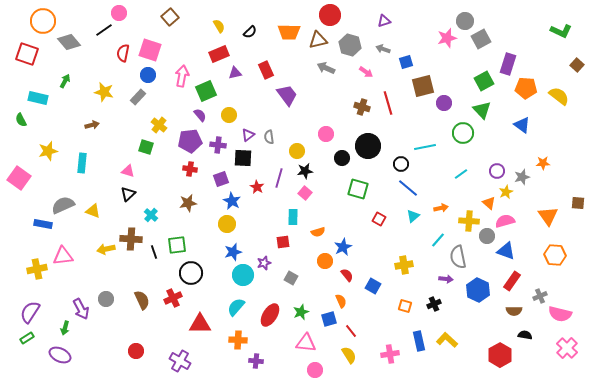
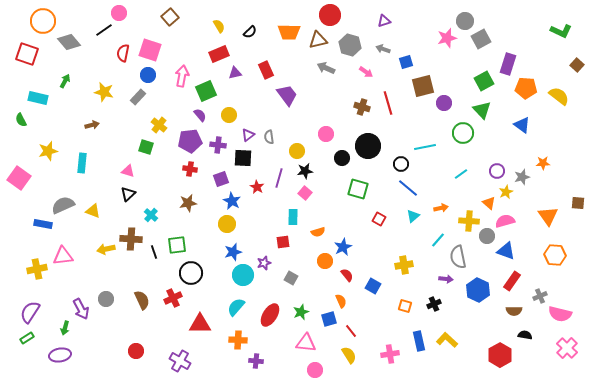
purple ellipse at (60, 355): rotated 35 degrees counterclockwise
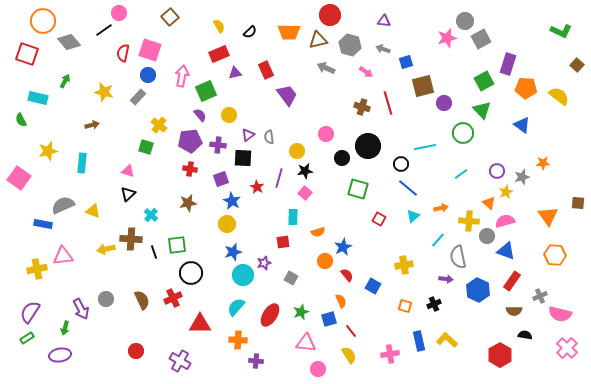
purple triangle at (384, 21): rotated 24 degrees clockwise
pink circle at (315, 370): moved 3 px right, 1 px up
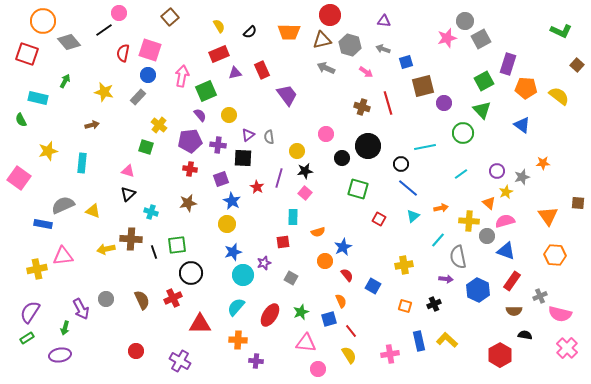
brown triangle at (318, 40): moved 4 px right
red rectangle at (266, 70): moved 4 px left
cyan cross at (151, 215): moved 3 px up; rotated 24 degrees counterclockwise
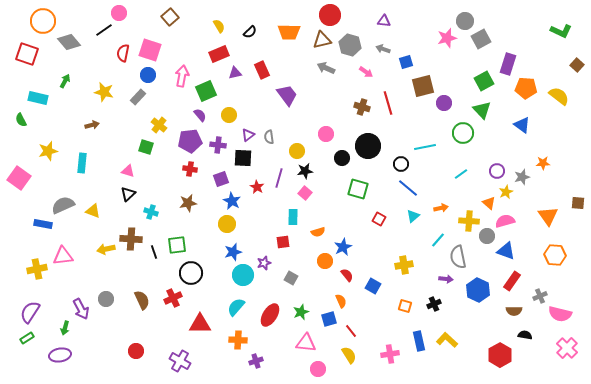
purple cross at (256, 361): rotated 24 degrees counterclockwise
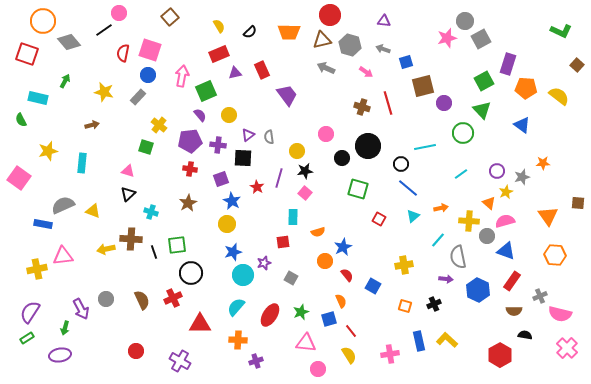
brown star at (188, 203): rotated 18 degrees counterclockwise
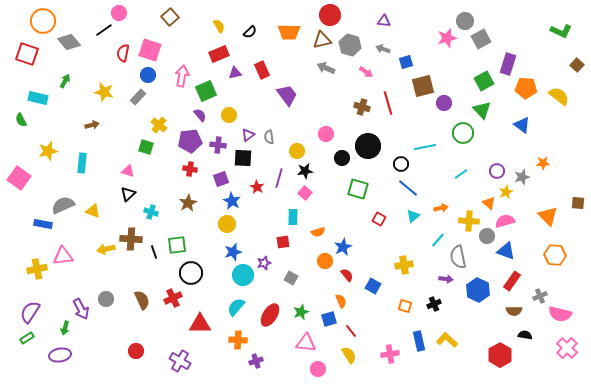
orange triangle at (548, 216): rotated 10 degrees counterclockwise
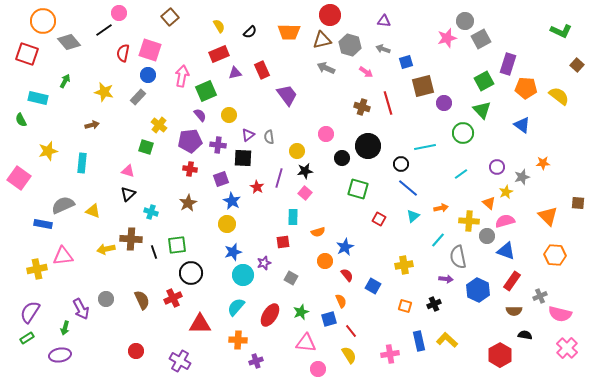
purple circle at (497, 171): moved 4 px up
blue star at (343, 247): moved 2 px right
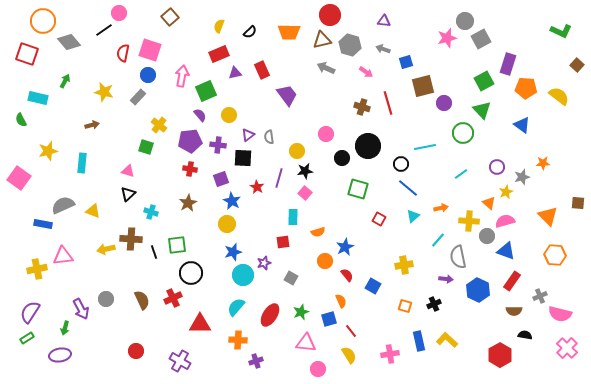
yellow semicircle at (219, 26): rotated 128 degrees counterclockwise
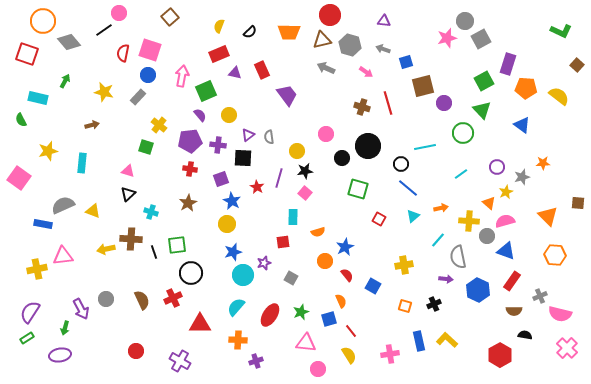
purple triangle at (235, 73): rotated 24 degrees clockwise
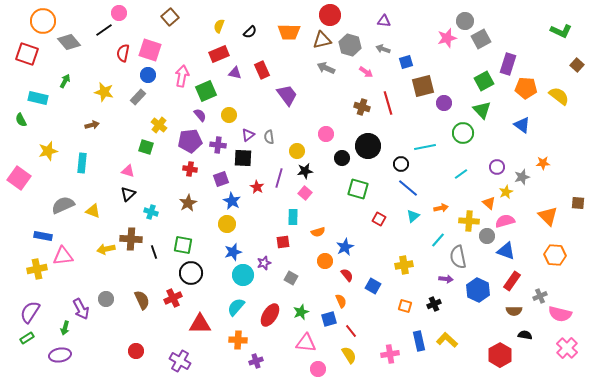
blue rectangle at (43, 224): moved 12 px down
green square at (177, 245): moved 6 px right; rotated 18 degrees clockwise
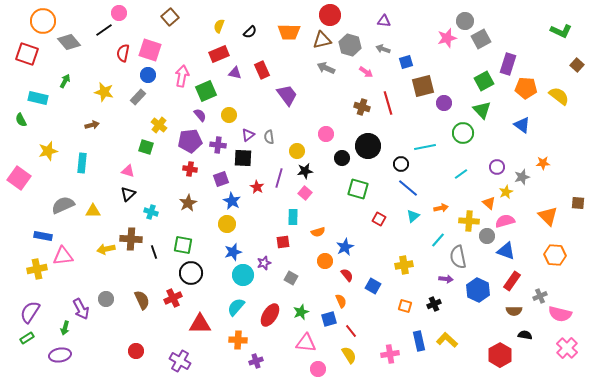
yellow triangle at (93, 211): rotated 21 degrees counterclockwise
